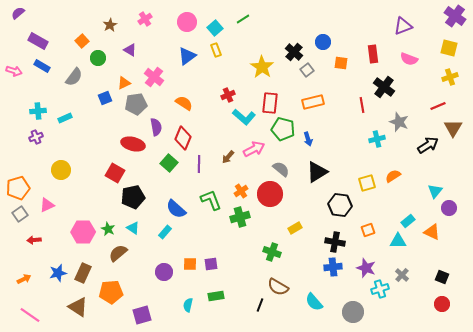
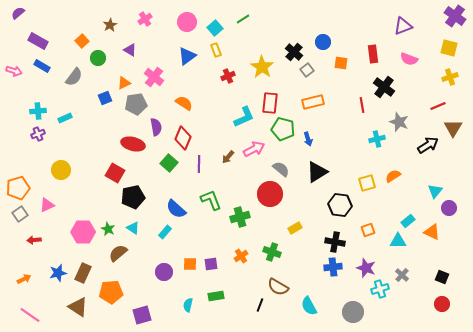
red cross at (228, 95): moved 19 px up
cyan L-shape at (244, 117): rotated 65 degrees counterclockwise
purple cross at (36, 137): moved 2 px right, 3 px up
orange cross at (241, 191): moved 65 px down
cyan semicircle at (314, 302): moved 5 px left, 4 px down; rotated 12 degrees clockwise
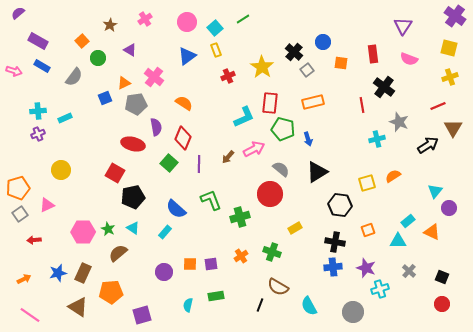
purple triangle at (403, 26): rotated 36 degrees counterclockwise
gray cross at (402, 275): moved 7 px right, 4 px up
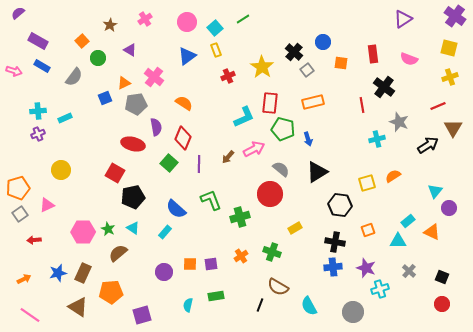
purple triangle at (403, 26): moved 7 px up; rotated 24 degrees clockwise
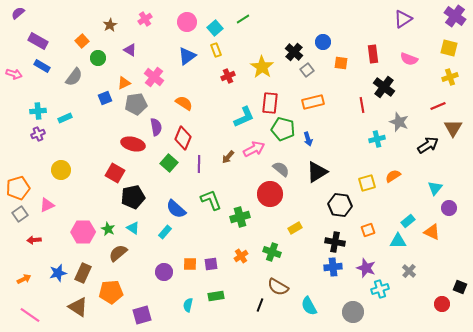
pink arrow at (14, 71): moved 3 px down
cyan triangle at (435, 191): moved 3 px up
black square at (442, 277): moved 18 px right, 10 px down
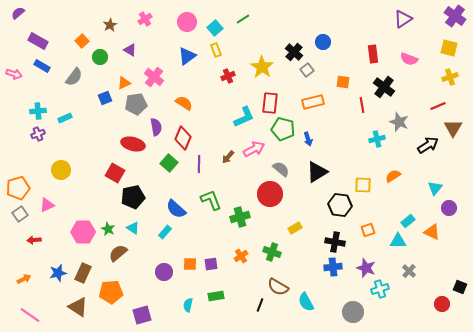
green circle at (98, 58): moved 2 px right, 1 px up
orange square at (341, 63): moved 2 px right, 19 px down
yellow square at (367, 183): moved 4 px left, 2 px down; rotated 18 degrees clockwise
cyan semicircle at (309, 306): moved 3 px left, 4 px up
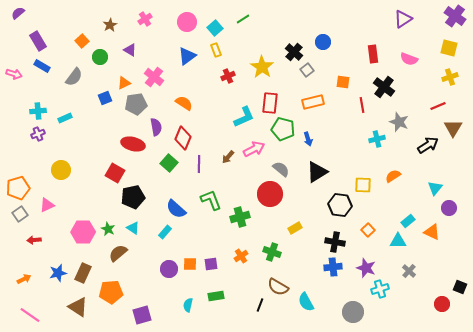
purple rectangle at (38, 41): rotated 30 degrees clockwise
orange square at (368, 230): rotated 24 degrees counterclockwise
purple circle at (164, 272): moved 5 px right, 3 px up
